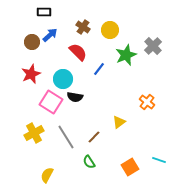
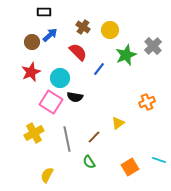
red star: moved 2 px up
cyan circle: moved 3 px left, 1 px up
orange cross: rotated 28 degrees clockwise
yellow triangle: moved 1 px left, 1 px down
gray line: moved 1 px right, 2 px down; rotated 20 degrees clockwise
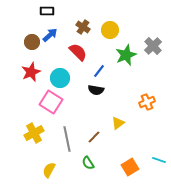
black rectangle: moved 3 px right, 1 px up
blue line: moved 2 px down
black semicircle: moved 21 px right, 7 px up
green semicircle: moved 1 px left, 1 px down
yellow semicircle: moved 2 px right, 5 px up
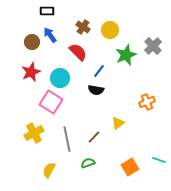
blue arrow: rotated 84 degrees counterclockwise
green semicircle: rotated 104 degrees clockwise
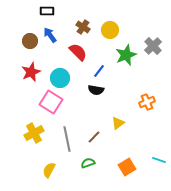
brown circle: moved 2 px left, 1 px up
orange square: moved 3 px left
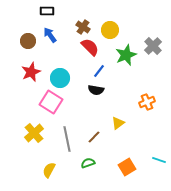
brown circle: moved 2 px left
red semicircle: moved 12 px right, 5 px up
yellow cross: rotated 12 degrees counterclockwise
